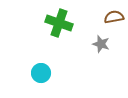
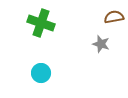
green cross: moved 18 px left
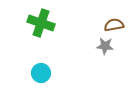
brown semicircle: moved 8 px down
gray star: moved 4 px right, 2 px down; rotated 12 degrees counterclockwise
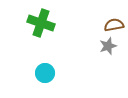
gray star: moved 3 px right; rotated 24 degrees counterclockwise
cyan circle: moved 4 px right
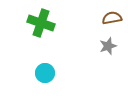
brown semicircle: moved 2 px left, 7 px up
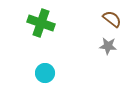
brown semicircle: moved 1 px down; rotated 48 degrees clockwise
gray star: rotated 24 degrees clockwise
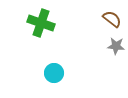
gray star: moved 8 px right
cyan circle: moved 9 px right
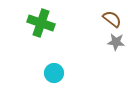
gray star: moved 4 px up
